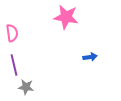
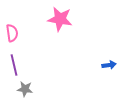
pink star: moved 6 px left, 2 px down
blue arrow: moved 19 px right, 8 px down
gray star: moved 1 px left, 2 px down
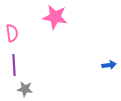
pink star: moved 5 px left, 2 px up
purple line: rotated 10 degrees clockwise
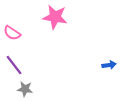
pink semicircle: rotated 132 degrees clockwise
purple line: rotated 35 degrees counterclockwise
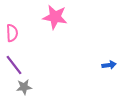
pink semicircle: rotated 126 degrees counterclockwise
gray star: moved 1 px left, 2 px up; rotated 14 degrees counterclockwise
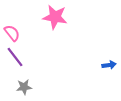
pink semicircle: rotated 36 degrees counterclockwise
purple line: moved 1 px right, 8 px up
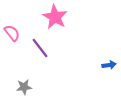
pink star: rotated 20 degrees clockwise
purple line: moved 25 px right, 9 px up
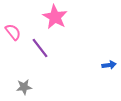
pink semicircle: moved 1 px right, 1 px up
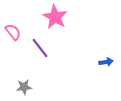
blue arrow: moved 3 px left, 3 px up
